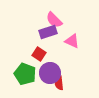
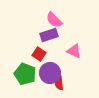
purple rectangle: moved 1 px right, 3 px down
pink triangle: moved 2 px right, 10 px down
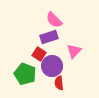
purple rectangle: moved 2 px down
pink triangle: rotated 49 degrees clockwise
purple circle: moved 2 px right, 7 px up
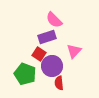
purple rectangle: moved 2 px left
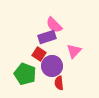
pink semicircle: moved 5 px down
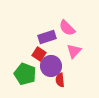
pink semicircle: moved 13 px right, 3 px down
purple circle: moved 1 px left
red semicircle: moved 1 px right, 3 px up
